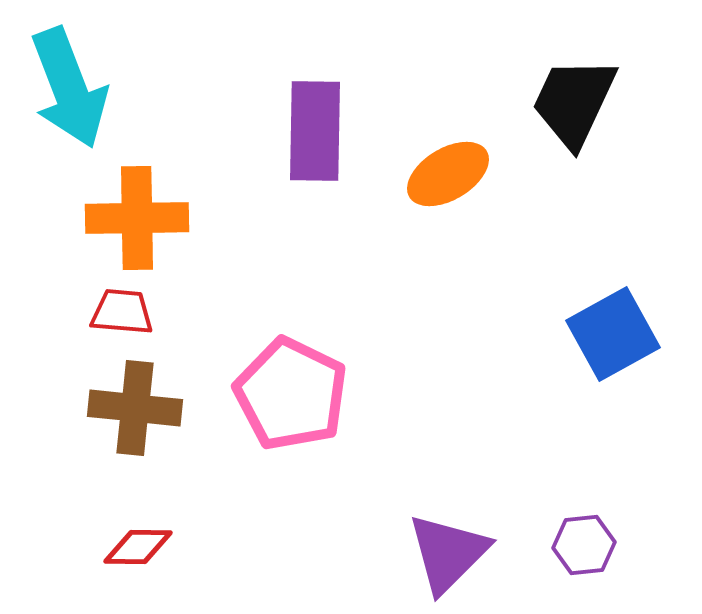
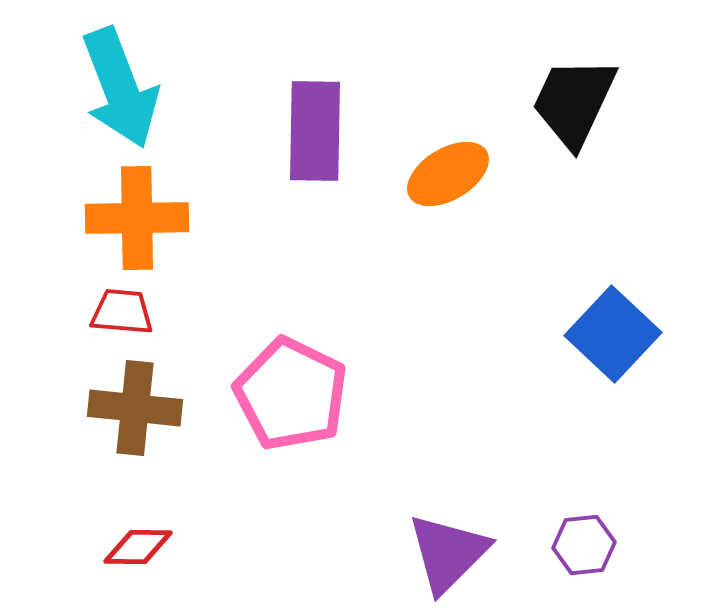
cyan arrow: moved 51 px right
blue square: rotated 18 degrees counterclockwise
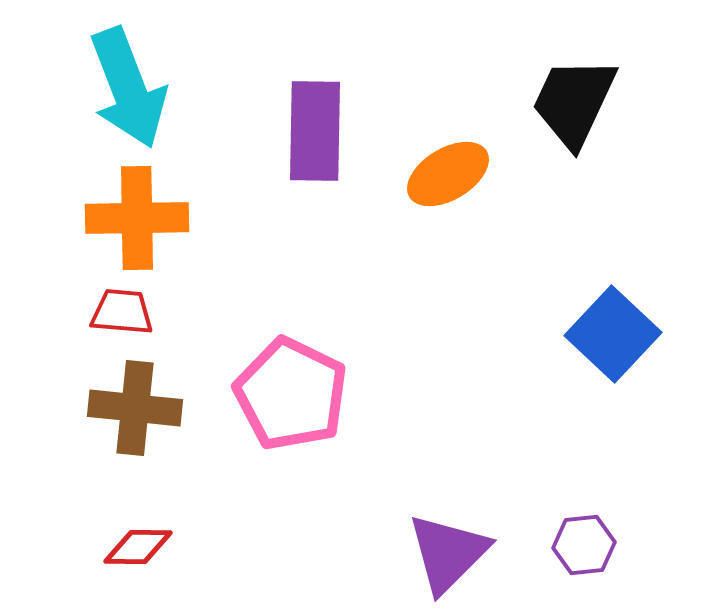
cyan arrow: moved 8 px right
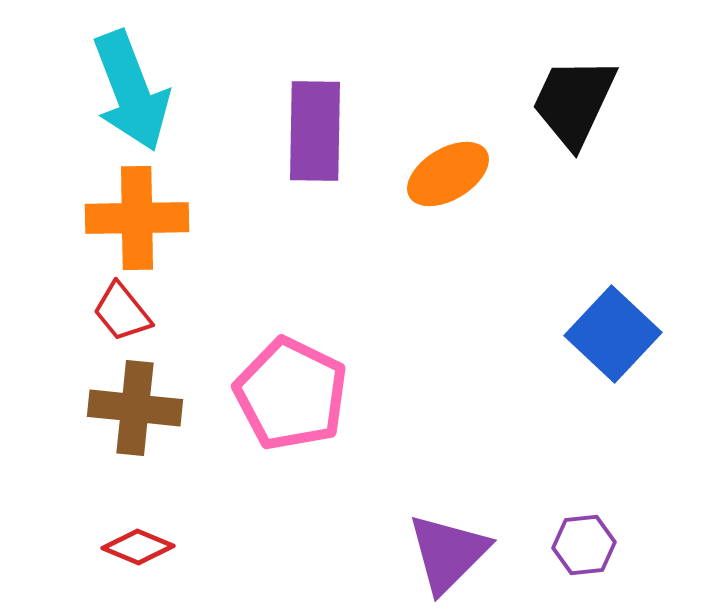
cyan arrow: moved 3 px right, 3 px down
red trapezoid: rotated 134 degrees counterclockwise
red diamond: rotated 22 degrees clockwise
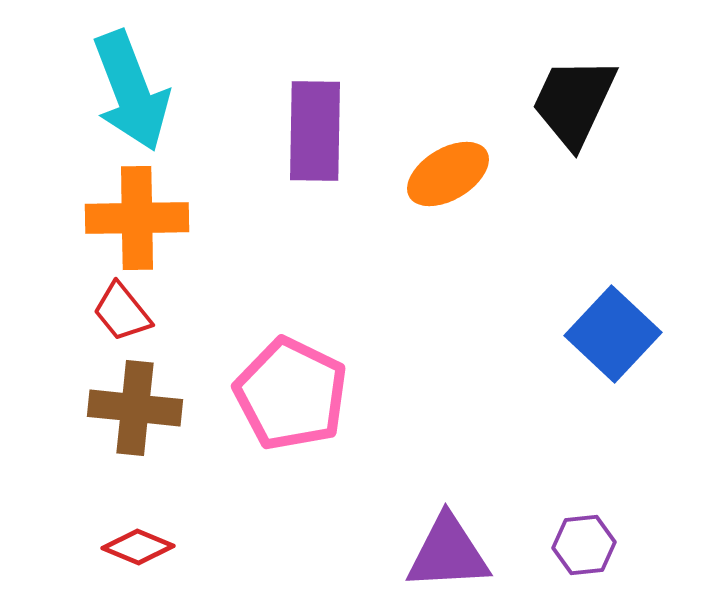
purple triangle: rotated 42 degrees clockwise
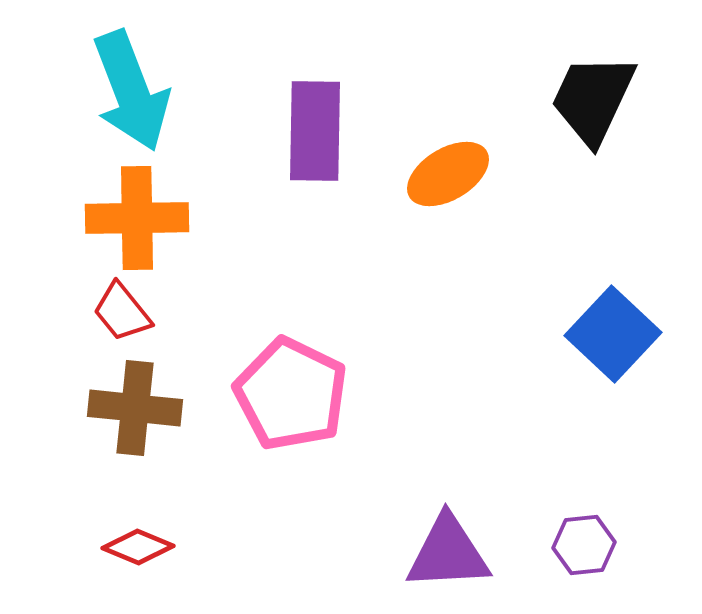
black trapezoid: moved 19 px right, 3 px up
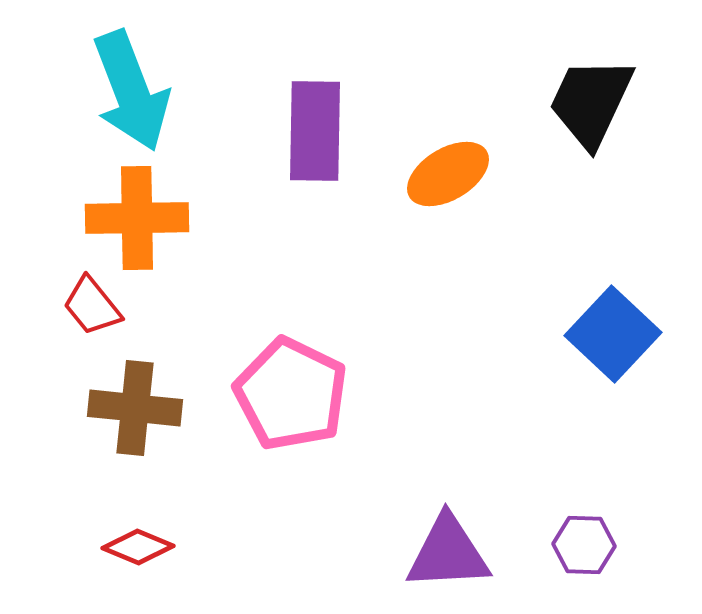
black trapezoid: moved 2 px left, 3 px down
red trapezoid: moved 30 px left, 6 px up
purple hexagon: rotated 8 degrees clockwise
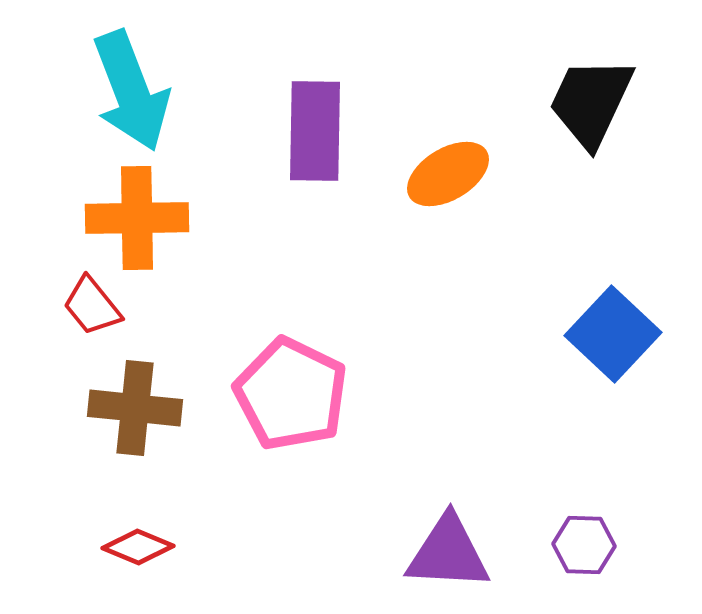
purple triangle: rotated 6 degrees clockwise
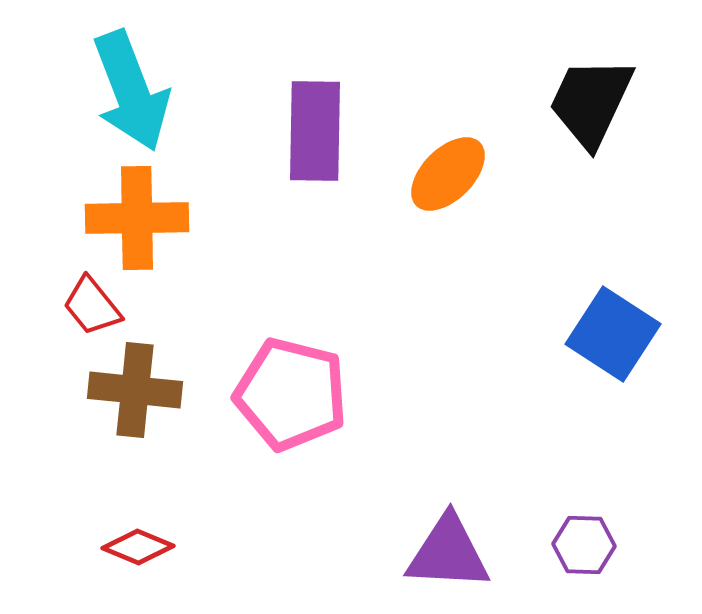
orange ellipse: rotated 14 degrees counterclockwise
blue square: rotated 10 degrees counterclockwise
pink pentagon: rotated 12 degrees counterclockwise
brown cross: moved 18 px up
